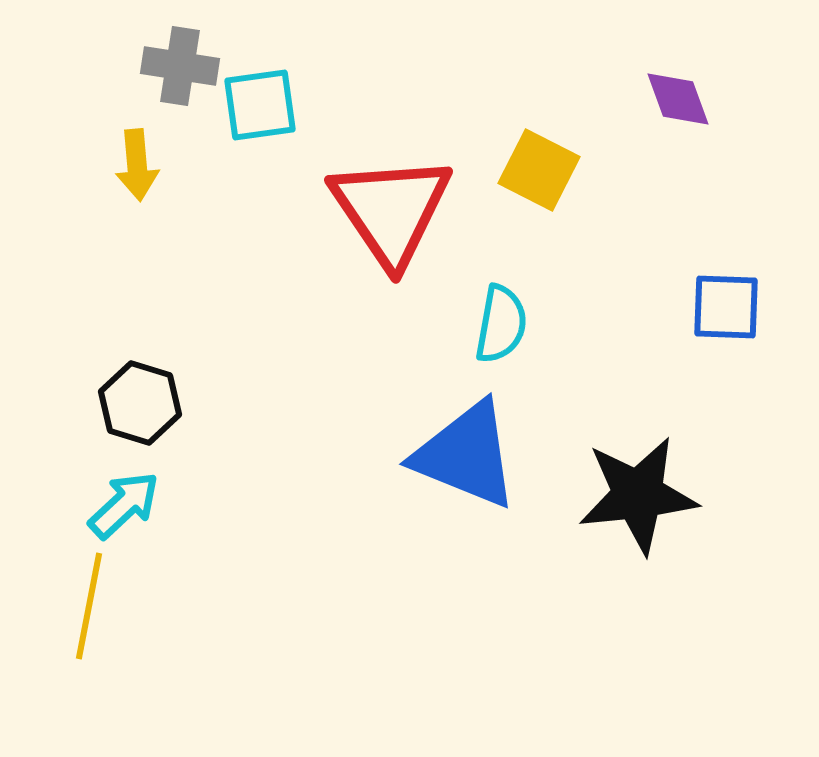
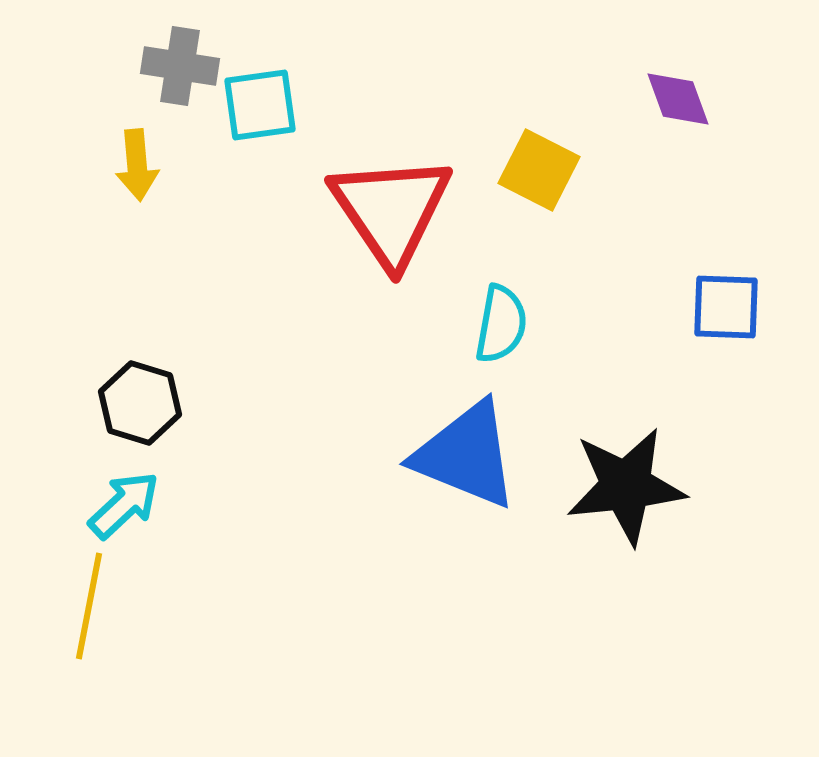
black star: moved 12 px left, 9 px up
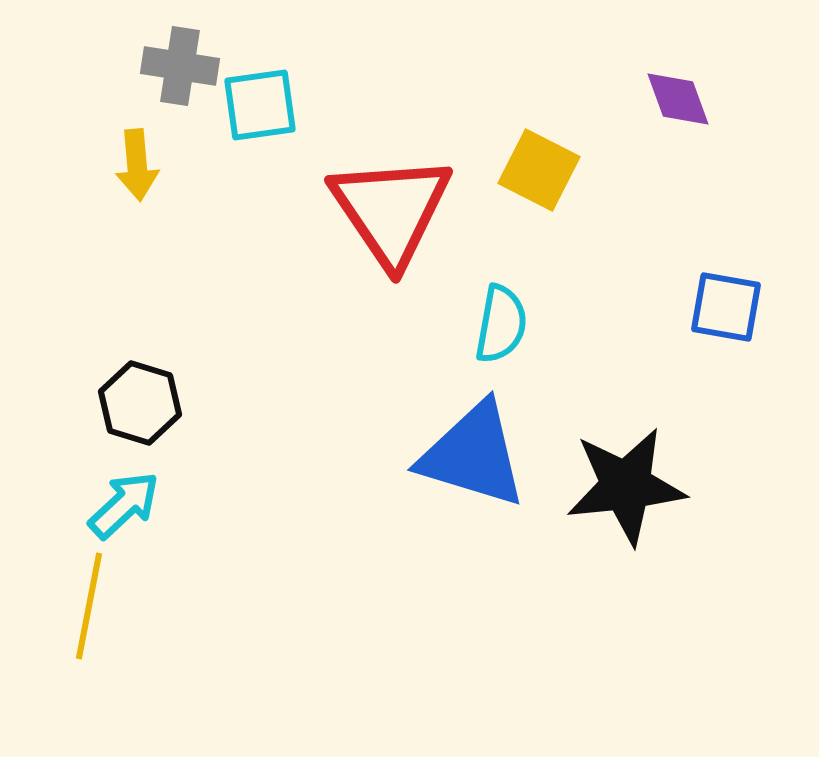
blue square: rotated 8 degrees clockwise
blue triangle: moved 7 px right; rotated 5 degrees counterclockwise
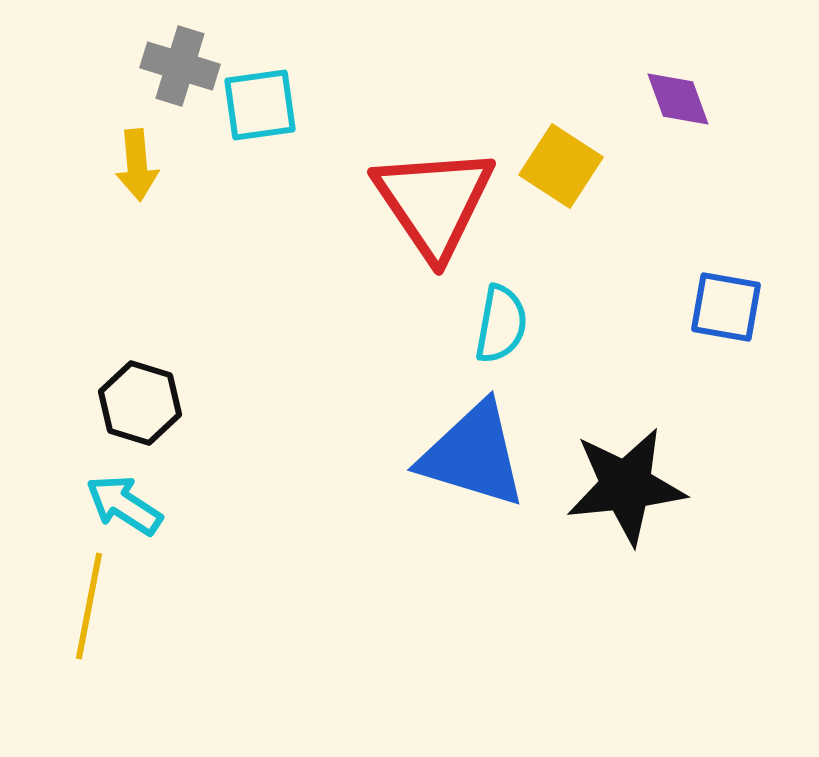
gray cross: rotated 8 degrees clockwise
yellow square: moved 22 px right, 4 px up; rotated 6 degrees clockwise
red triangle: moved 43 px right, 8 px up
cyan arrow: rotated 104 degrees counterclockwise
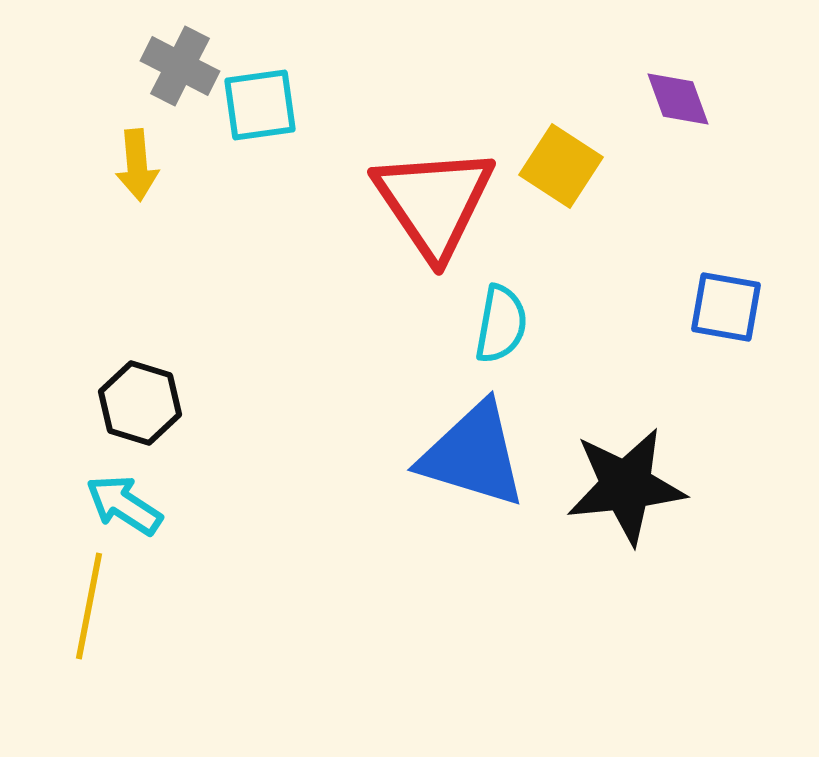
gray cross: rotated 10 degrees clockwise
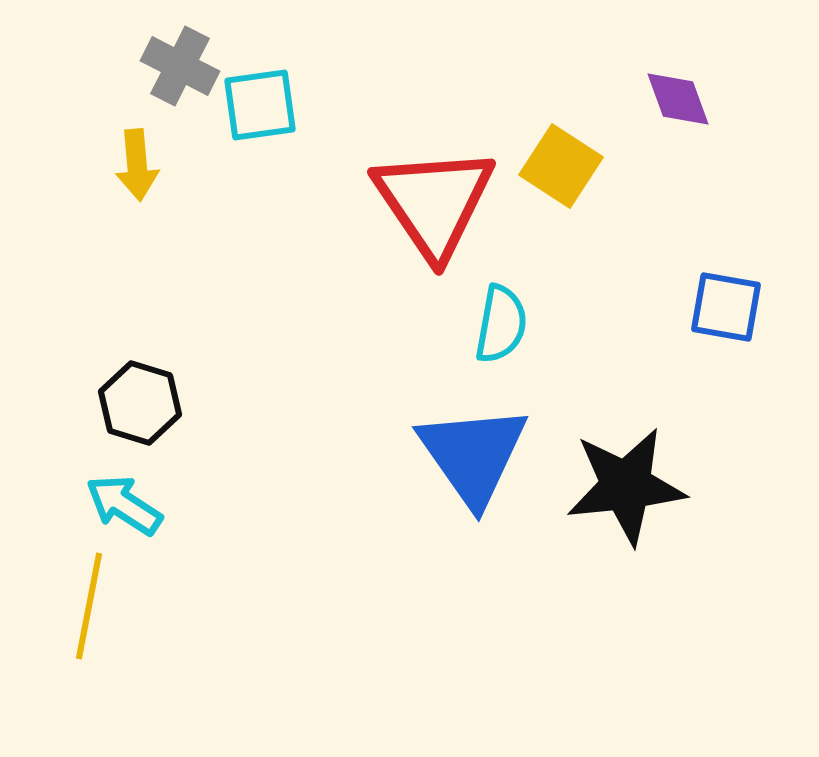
blue triangle: rotated 38 degrees clockwise
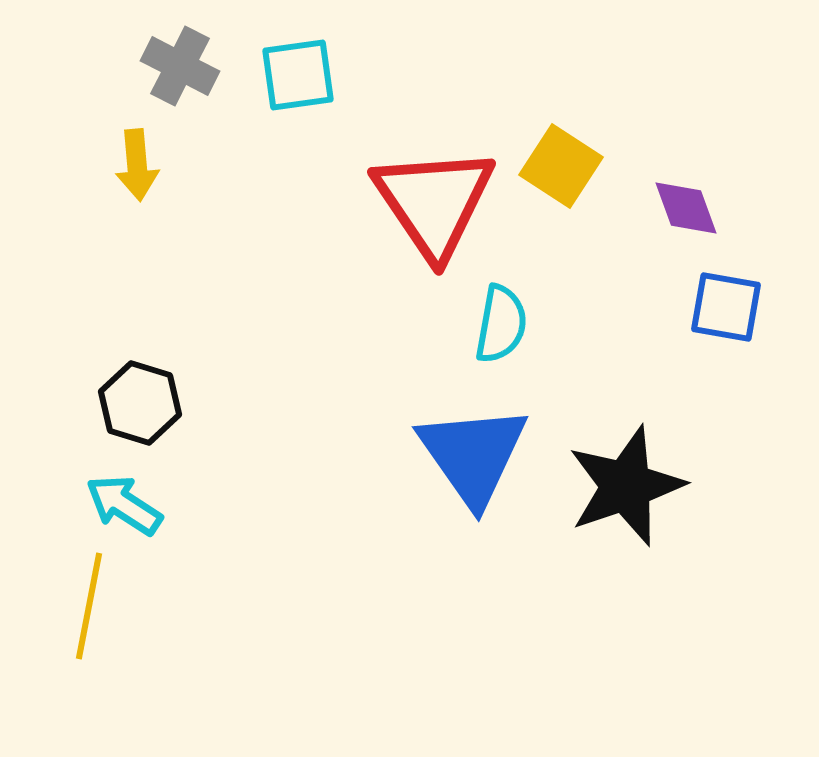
purple diamond: moved 8 px right, 109 px down
cyan square: moved 38 px right, 30 px up
black star: rotated 13 degrees counterclockwise
